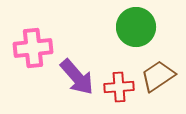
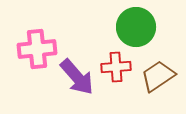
pink cross: moved 4 px right, 1 px down
red cross: moved 3 px left, 20 px up
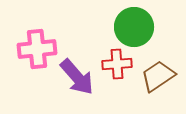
green circle: moved 2 px left
red cross: moved 1 px right, 3 px up
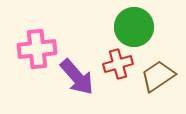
red cross: moved 1 px right; rotated 12 degrees counterclockwise
